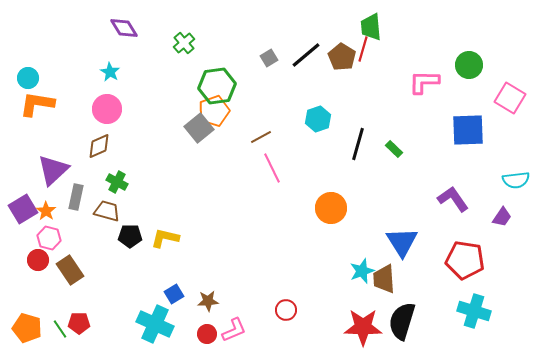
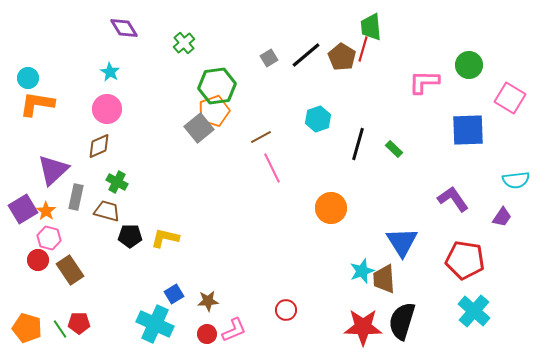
cyan cross at (474, 311): rotated 24 degrees clockwise
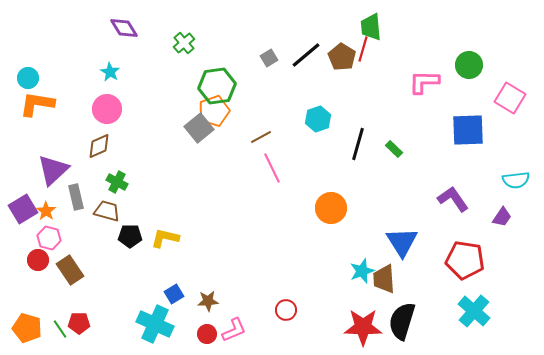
gray rectangle at (76, 197): rotated 25 degrees counterclockwise
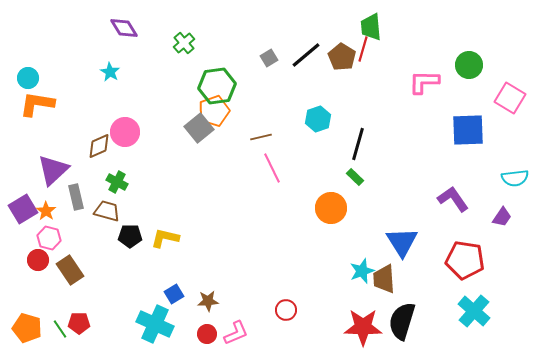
pink circle at (107, 109): moved 18 px right, 23 px down
brown line at (261, 137): rotated 15 degrees clockwise
green rectangle at (394, 149): moved 39 px left, 28 px down
cyan semicircle at (516, 180): moved 1 px left, 2 px up
pink L-shape at (234, 330): moved 2 px right, 3 px down
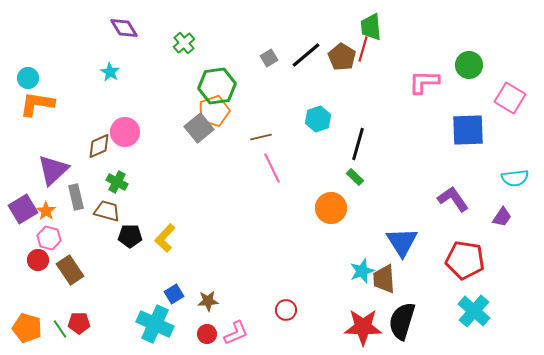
yellow L-shape at (165, 238): rotated 60 degrees counterclockwise
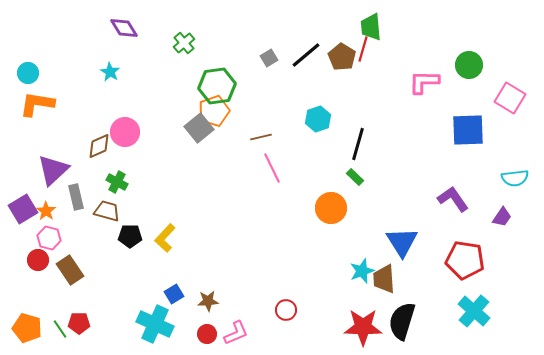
cyan circle at (28, 78): moved 5 px up
